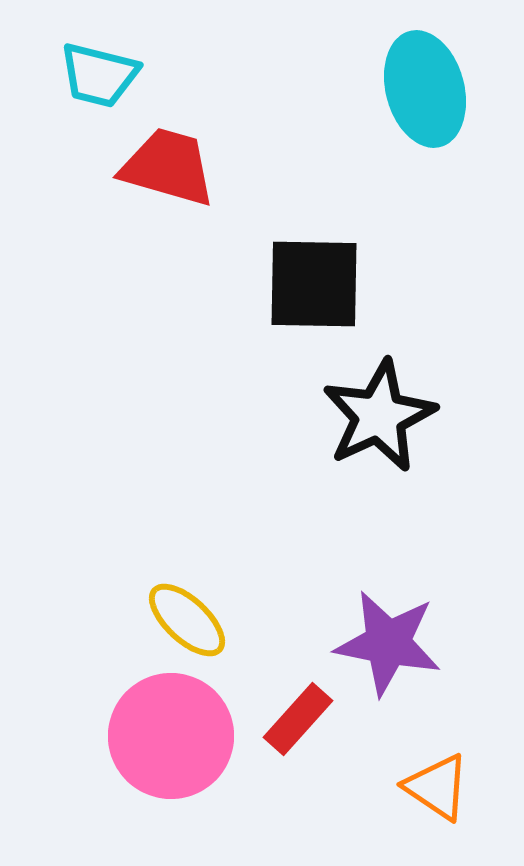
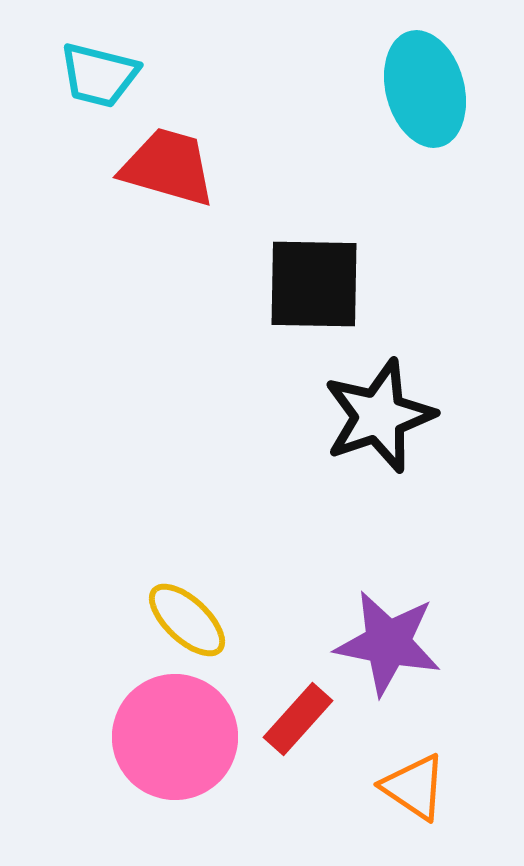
black star: rotated 6 degrees clockwise
pink circle: moved 4 px right, 1 px down
orange triangle: moved 23 px left
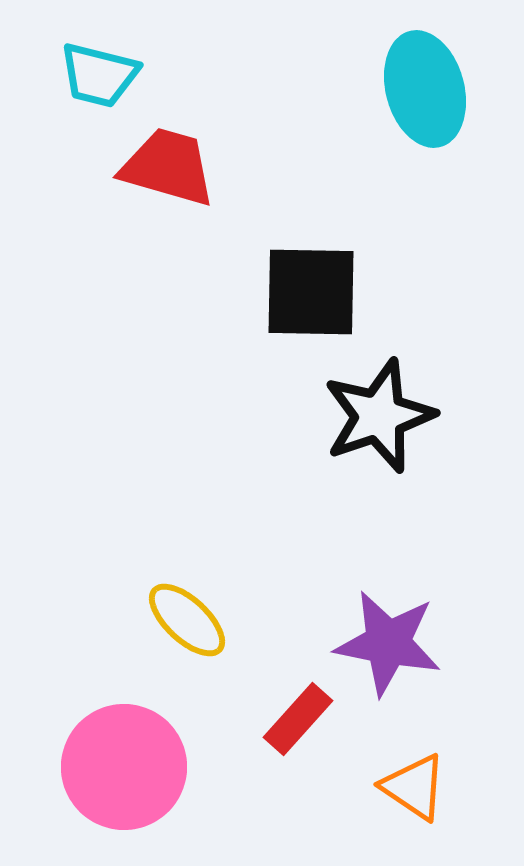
black square: moved 3 px left, 8 px down
pink circle: moved 51 px left, 30 px down
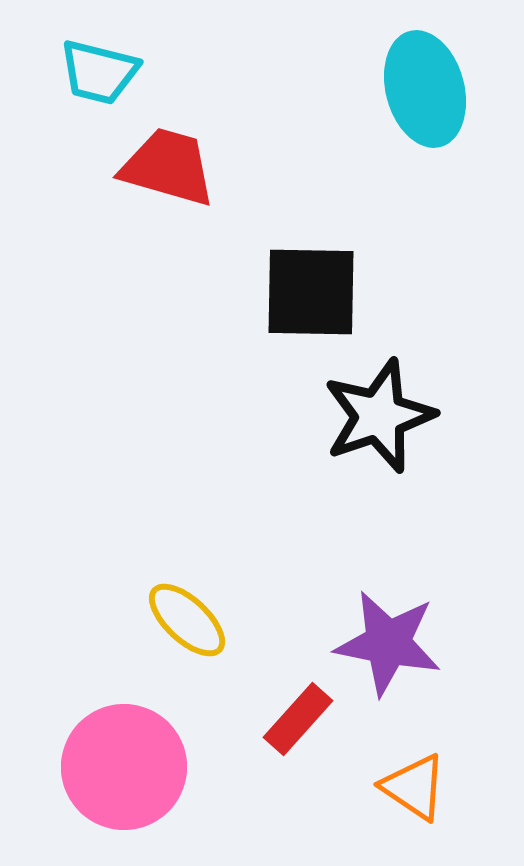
cyan trapezoid: moved 3 px up
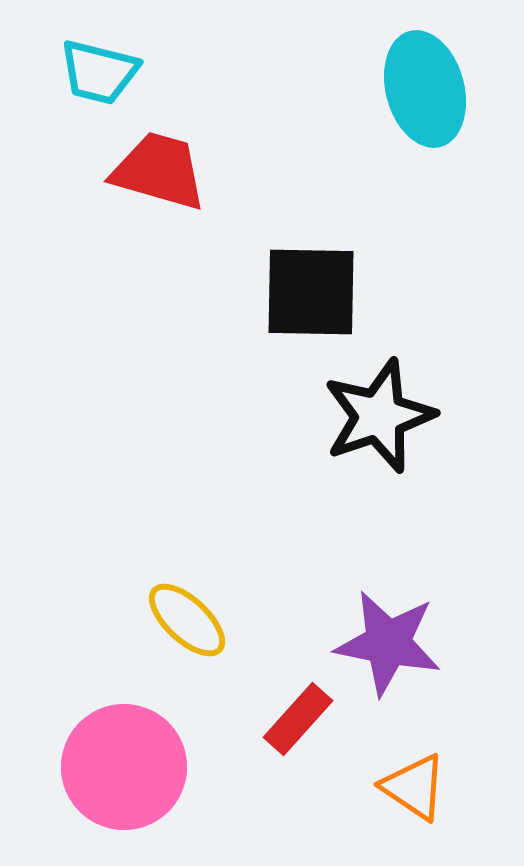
red trapezoid: moved 9 px left, 4 px down
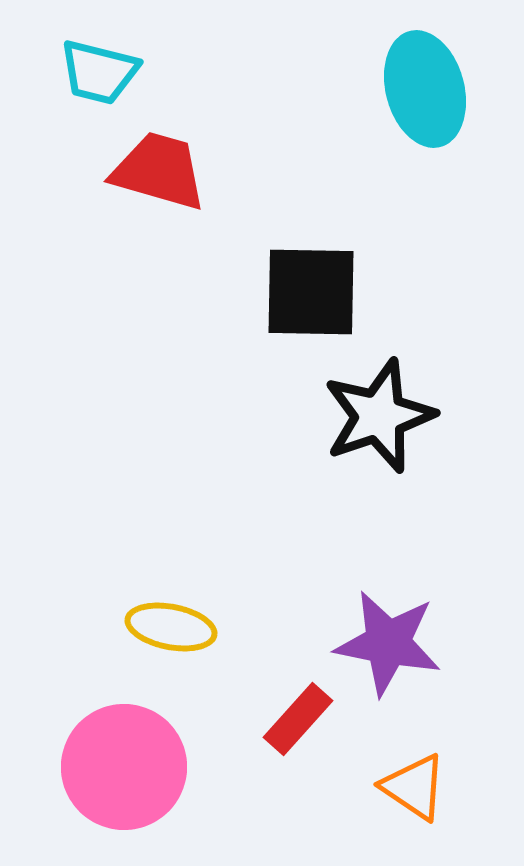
yellow ellipse: moved 16 px left, 7 px down; rotated 32 degrees counterclockwise
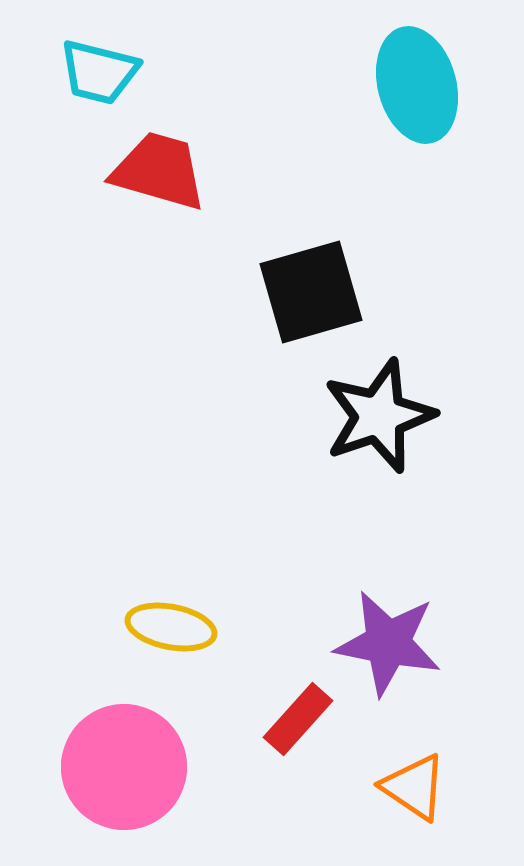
cyan ellipse: moved 8 px left, 4 px up
black square: rotated 17 degrees counterclockwise
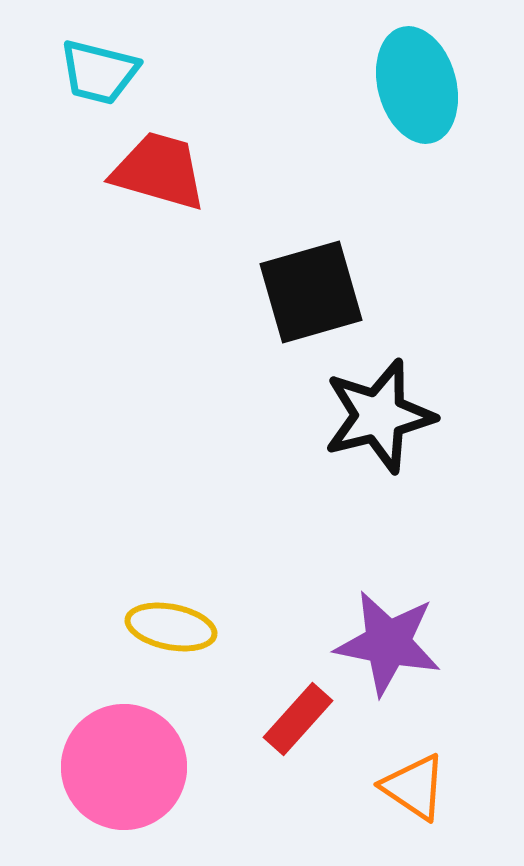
black star: rotated 5 degrees clockwise
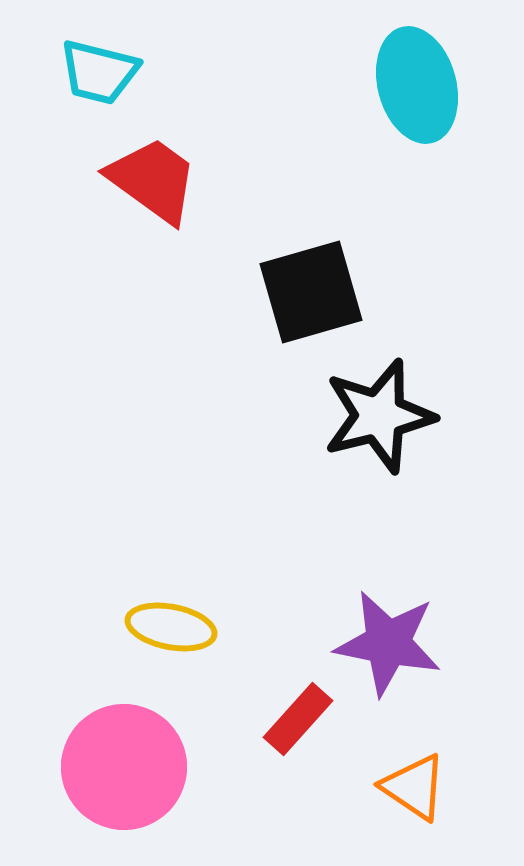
red trapezoid: moved 6 px left, 9 px down; rotated 20 degrees clockwise
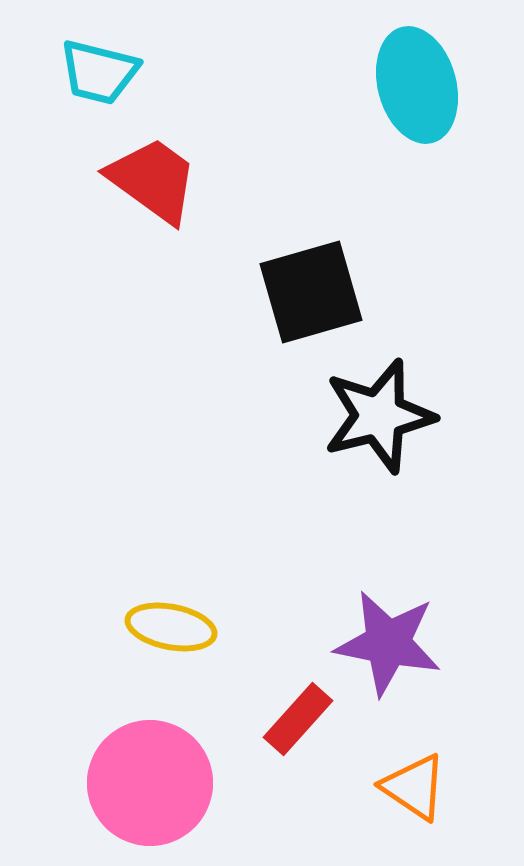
pink circle: moved 26 px right, 16 px down
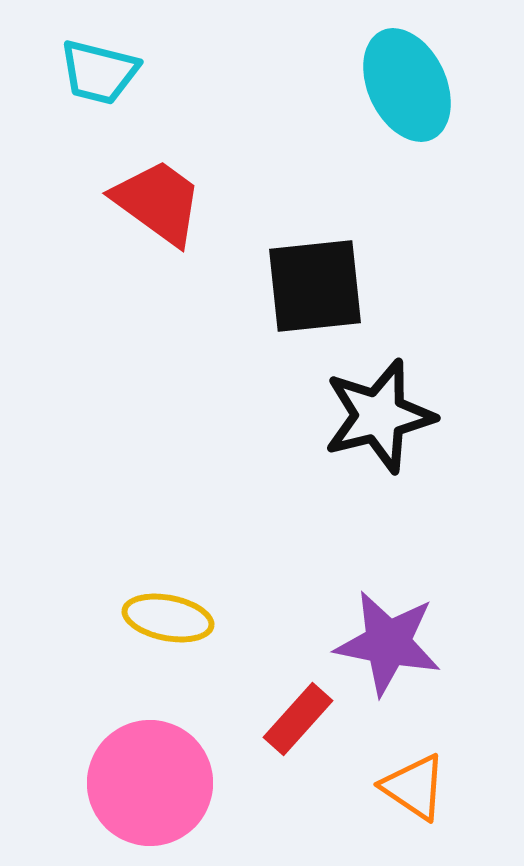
cyan ellipse: moved 10 px left; rotated 10 degrees counterclockwise
red trapezoid: moved 5 px right, 22 px down
black square: moved 4 px right, 6 px up; rotated 10 degrees clockwise
yellow ellipse: moved 3 px left, 9 px up
